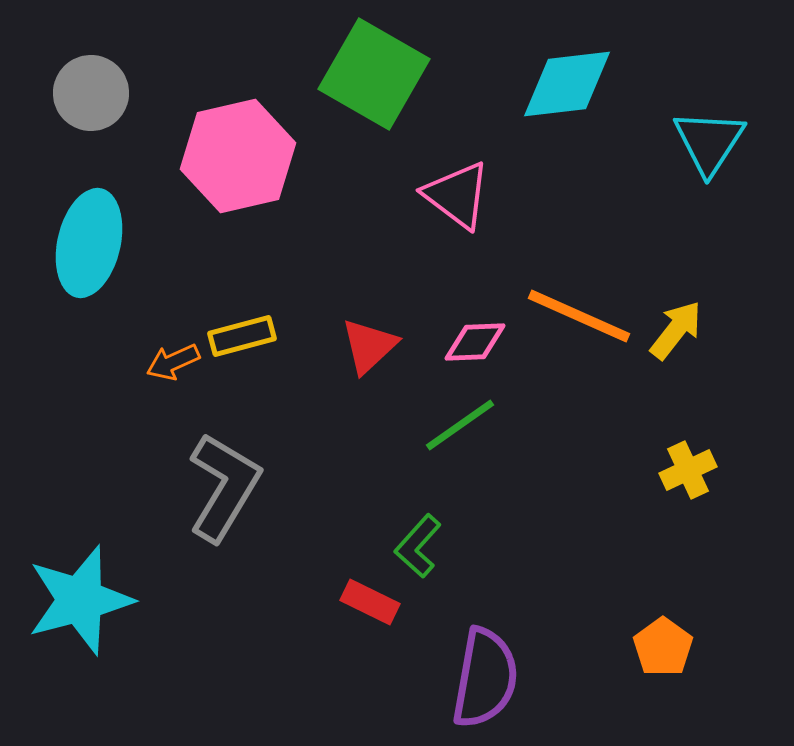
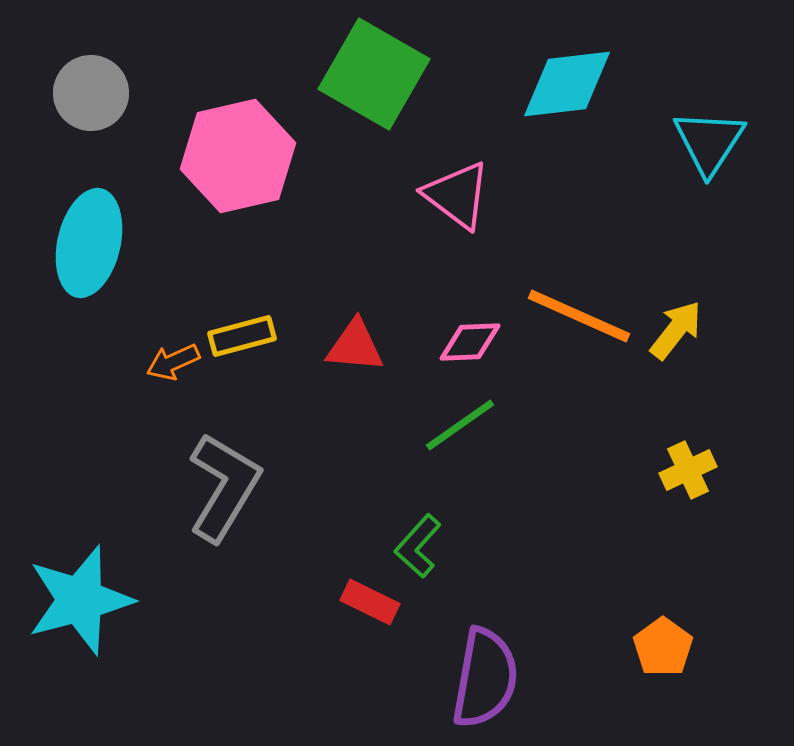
pink diamond: moved 5 px left
red triangle: moved 14 px left; rotated 48 degrees clockwise
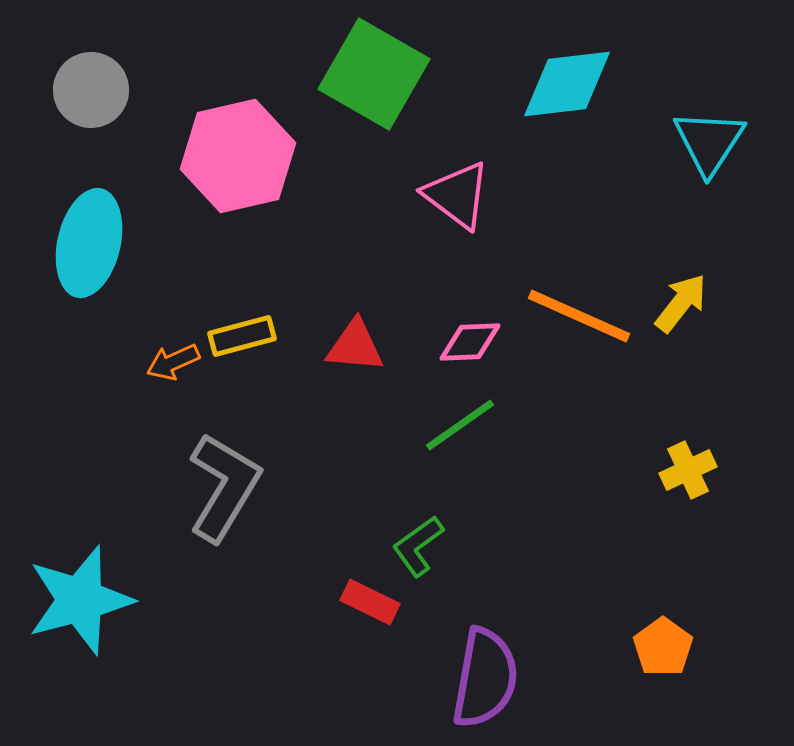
gray circle: moved 3 px up
yellow arrow: moved 5 px right, 27 px up
green L-shape: rotated 12 degrees clockwise
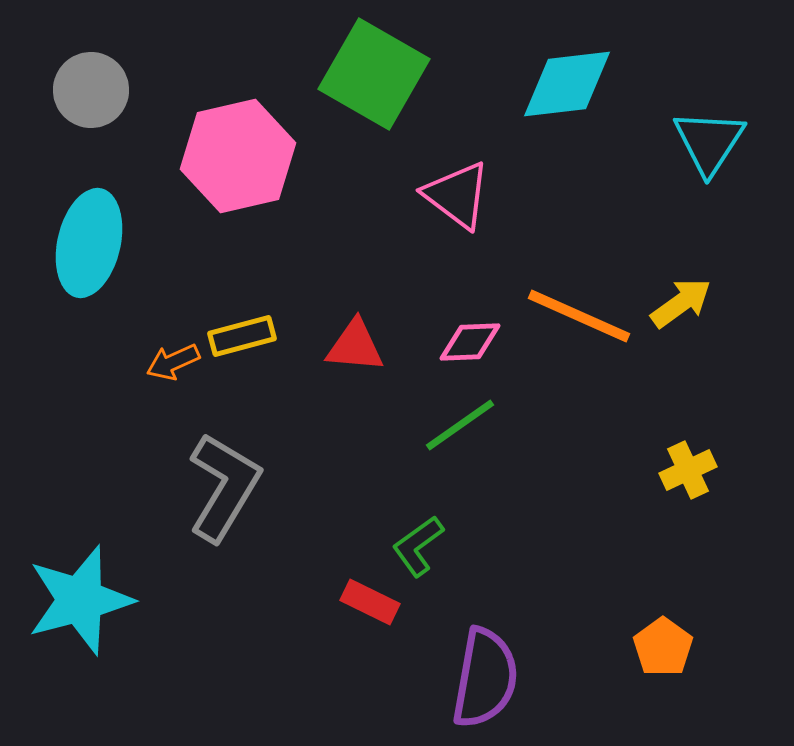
yellow arrow: rotated 16 degrees clockwise
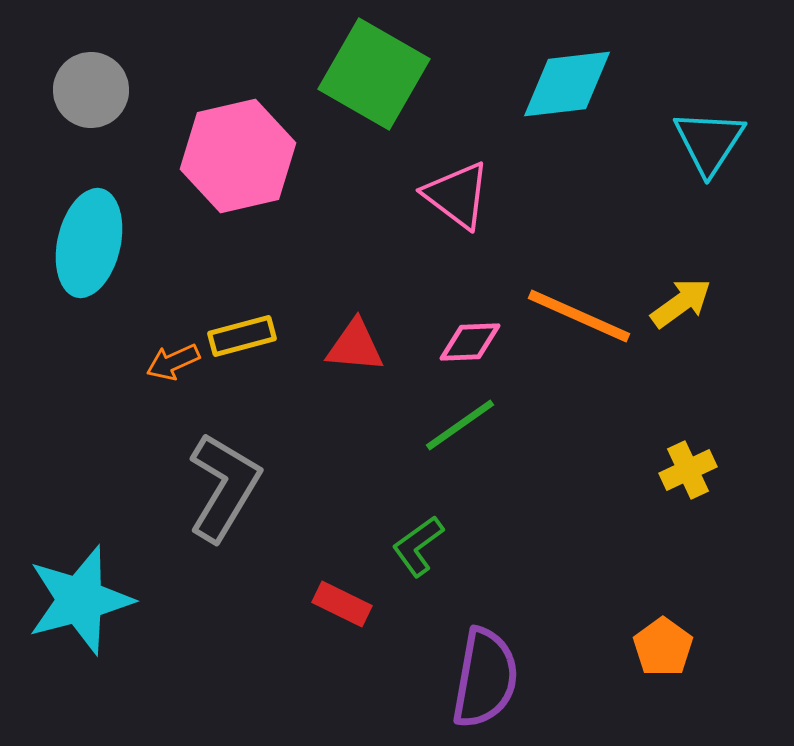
red rectangle: moved 28 px left, 2 px down
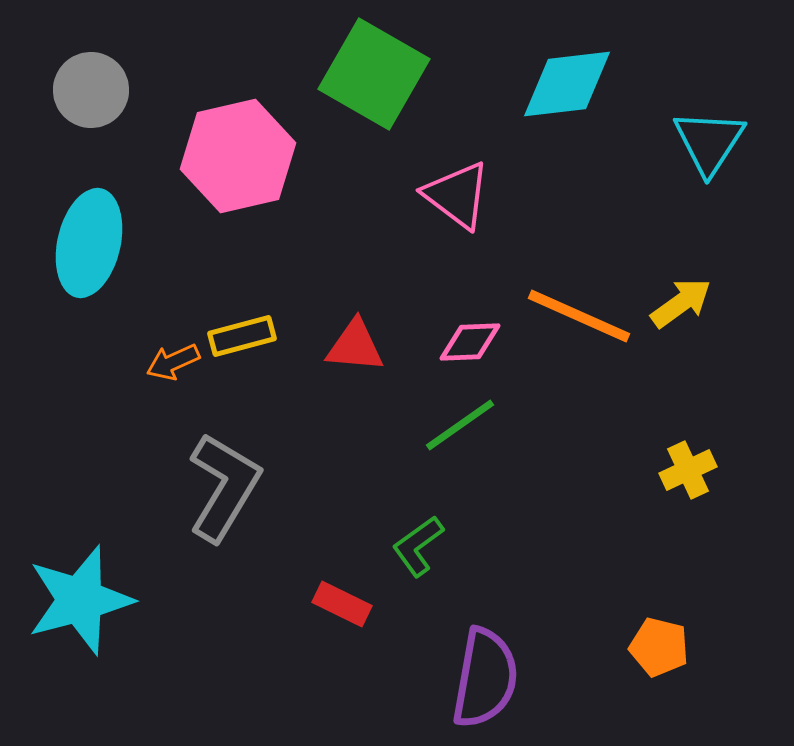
orange pentagon: moved 4 px left; rotated 22 degrees counterclockwise
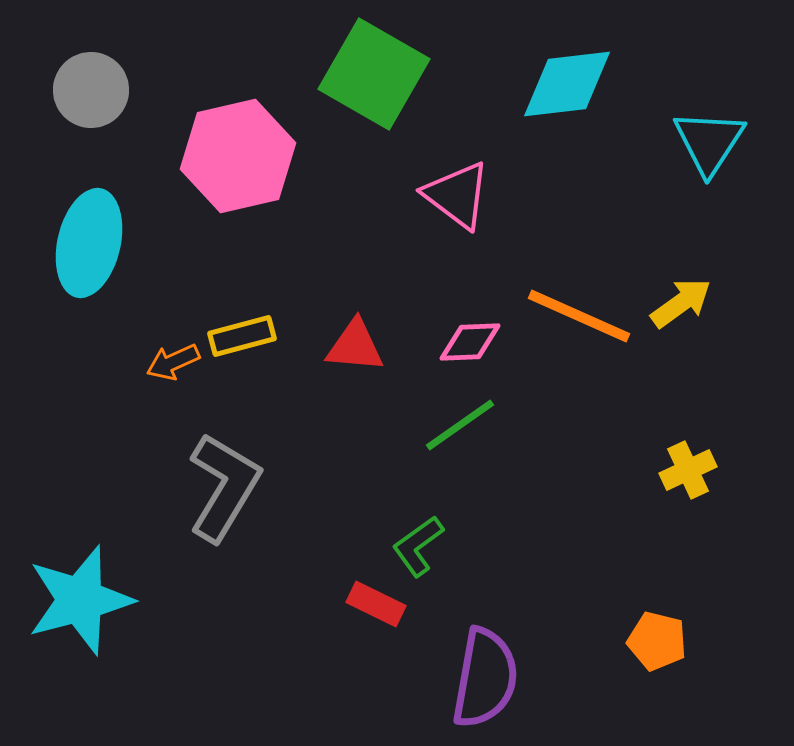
red rectangle: moved 34 px right
orange pentagon: moved 2 px left, 6 px up
